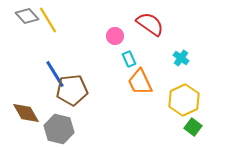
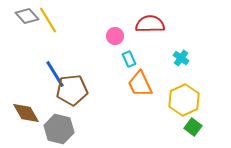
red semicircle: rotated 36 degrees counterclockwise
orange trapezoid: moved 2 px down
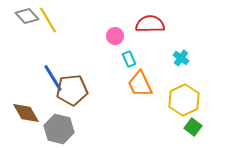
blue line: moved 2 px left, 4 px down
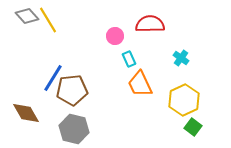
blue line: rotated 64 degrees clockwise
gray hexagon: moved 15 px right
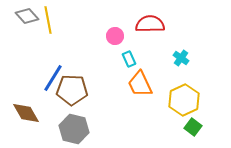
yellow line: rotated 20 degrees clockwise
brown pentagon: rotated 8 degrees clockwise
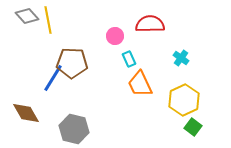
brown pentagon: moved 27 px up
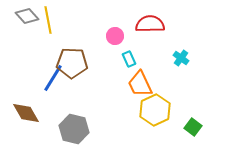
yellow hexagon: moved 29 px left, 10 px down
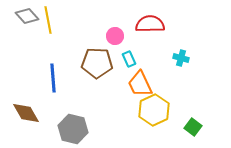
cyan cross: rotated 21 degrees counterclockwise
brown pentagon: moved 25 px right
blue line: rotated 36 degrees counterclockwise
yellow hexagon: moved 1 px left
gray hexagon: moved 1 px left
